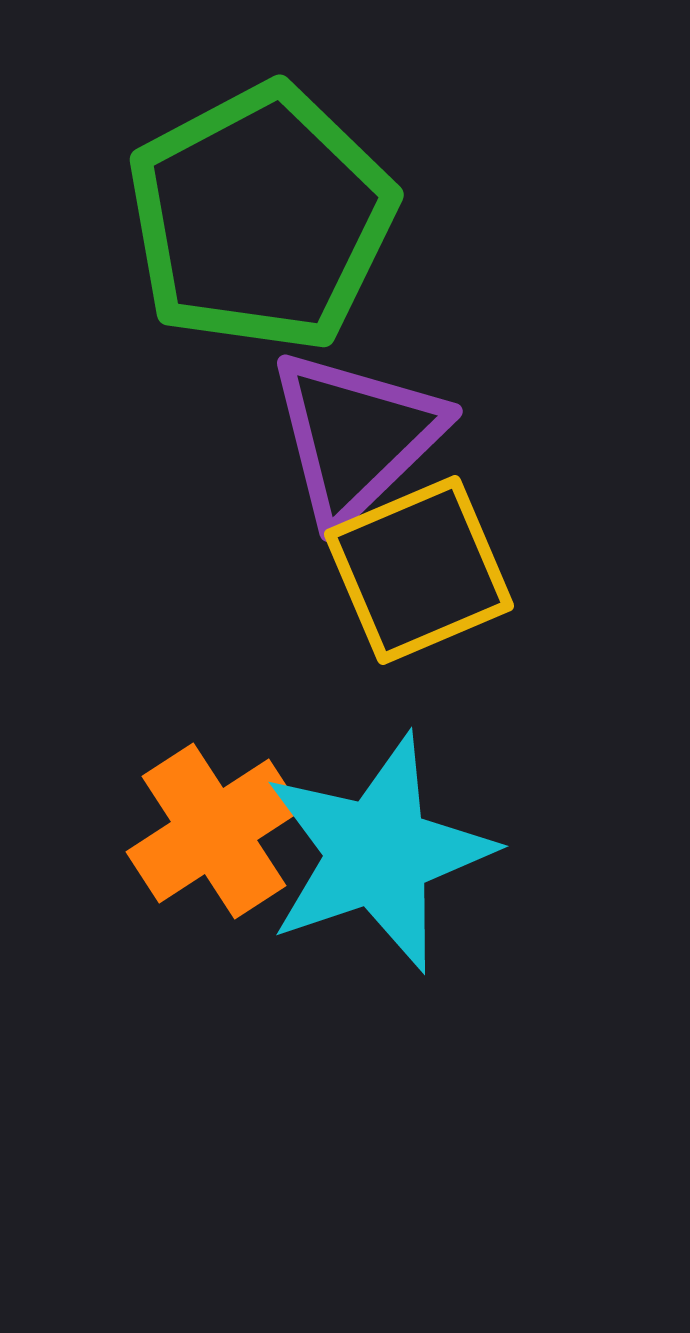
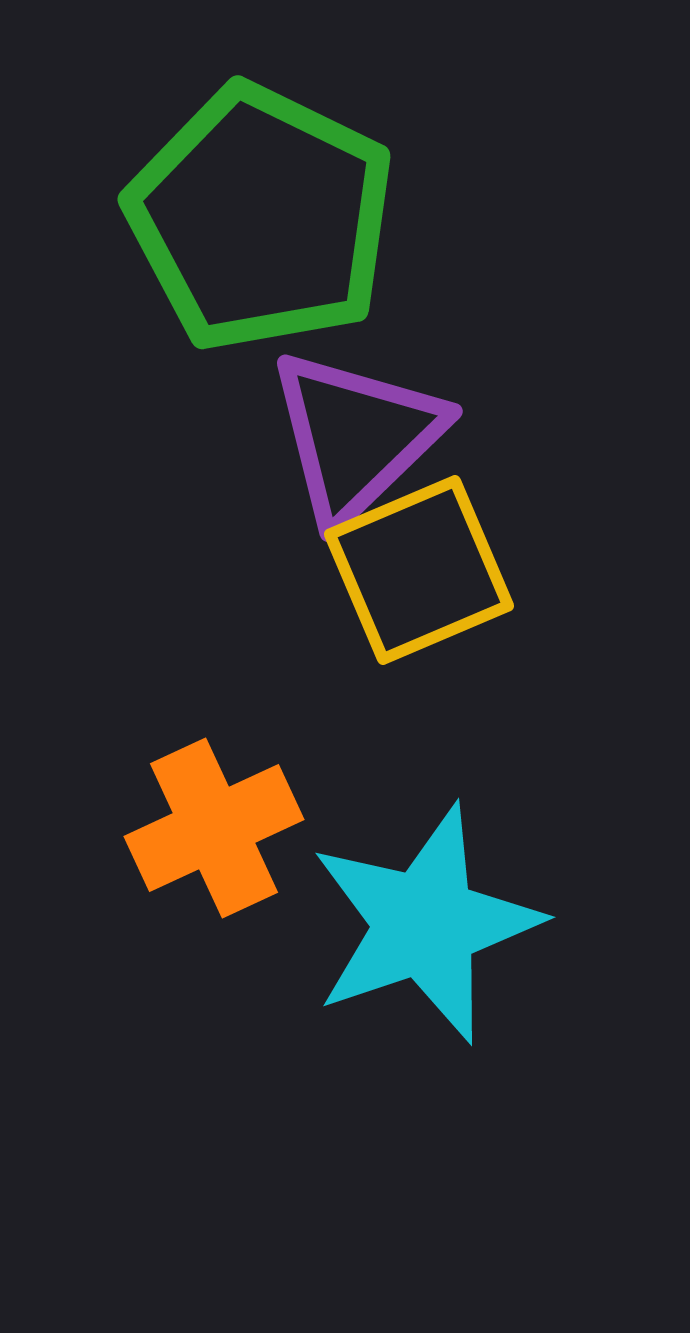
green pentagon: rotated 18 degrees counterclockwise
orange cross: moved 3 px up; rotated 8 degrees clockwise
cyan star: moved 47 px right, 71 px down
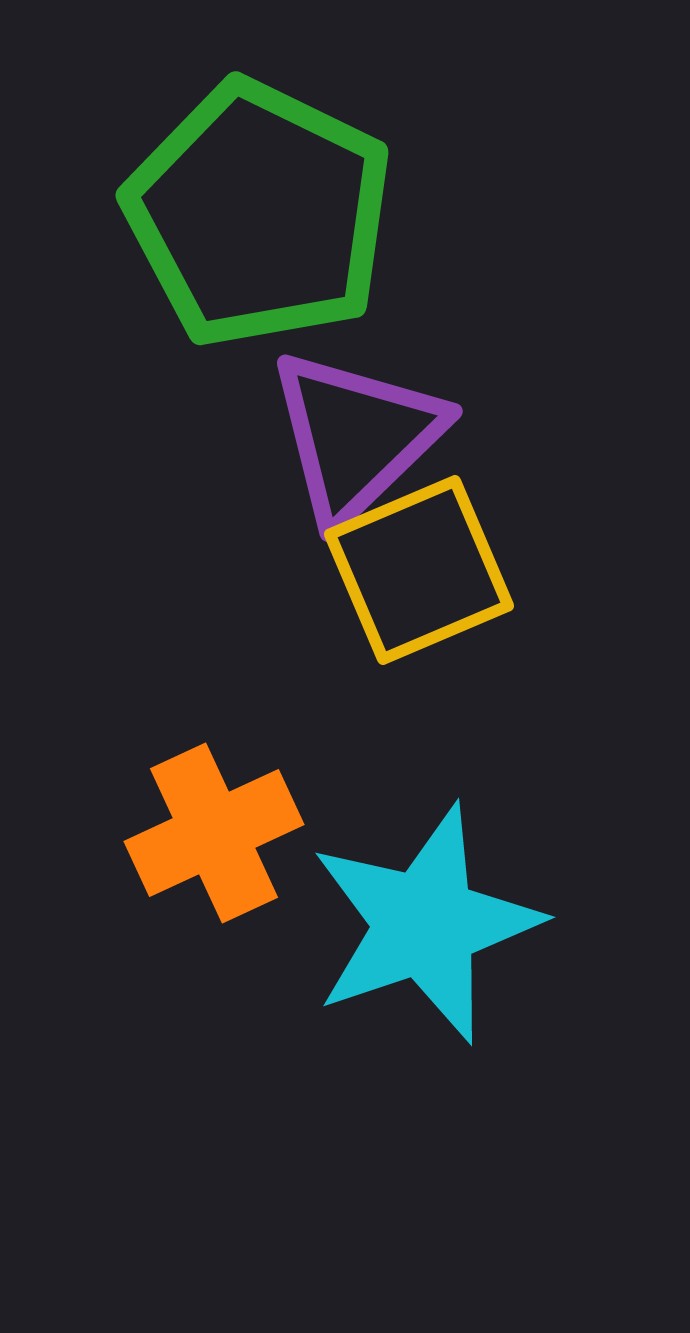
green pentagon: moved 2 px left, 4 px up
orange cross: moved 5 px down
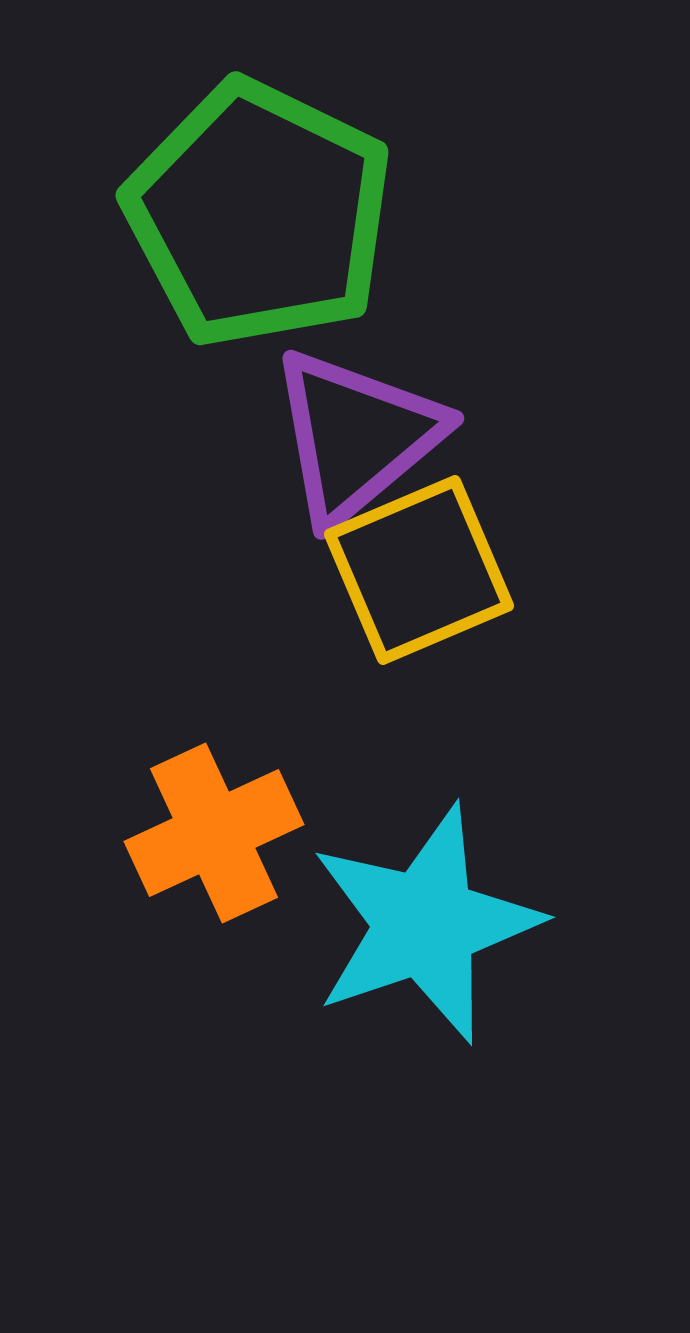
purple triangle: rotated 4 degrees clockwise
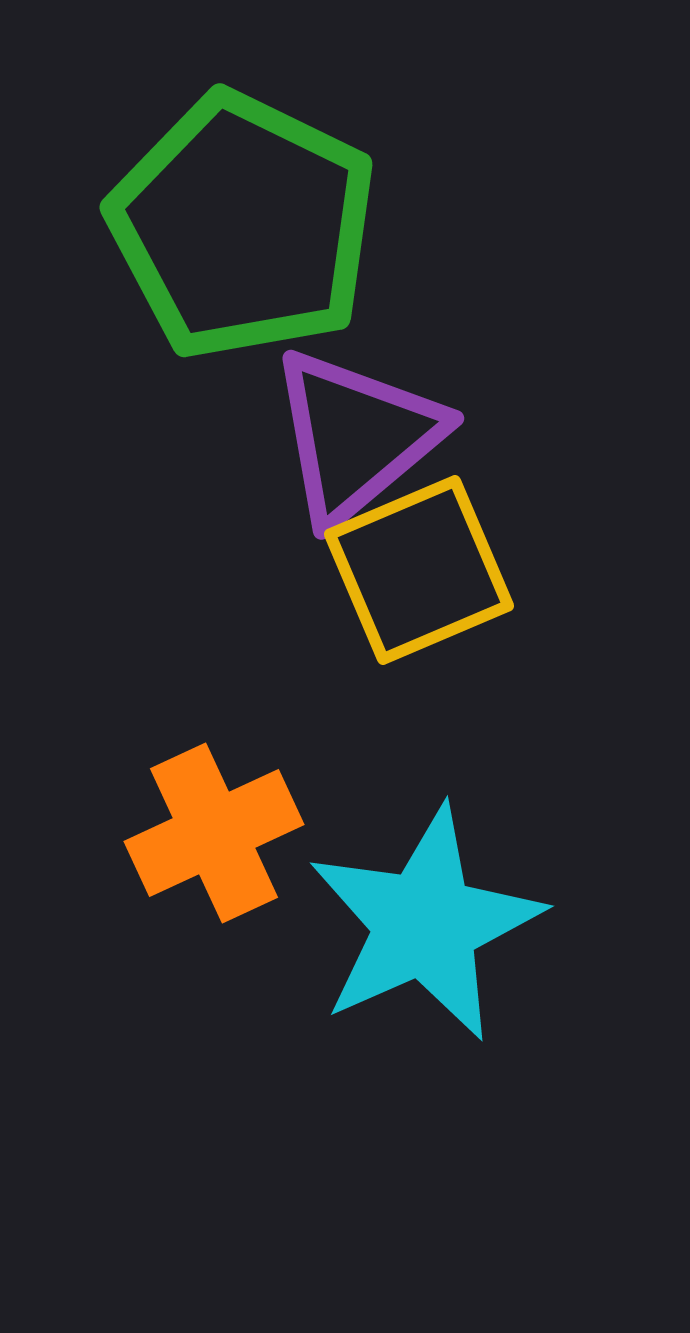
green pentagon: moved 16 px left, 12 px down
cyan star: rotated 5 degrees counterclockwise
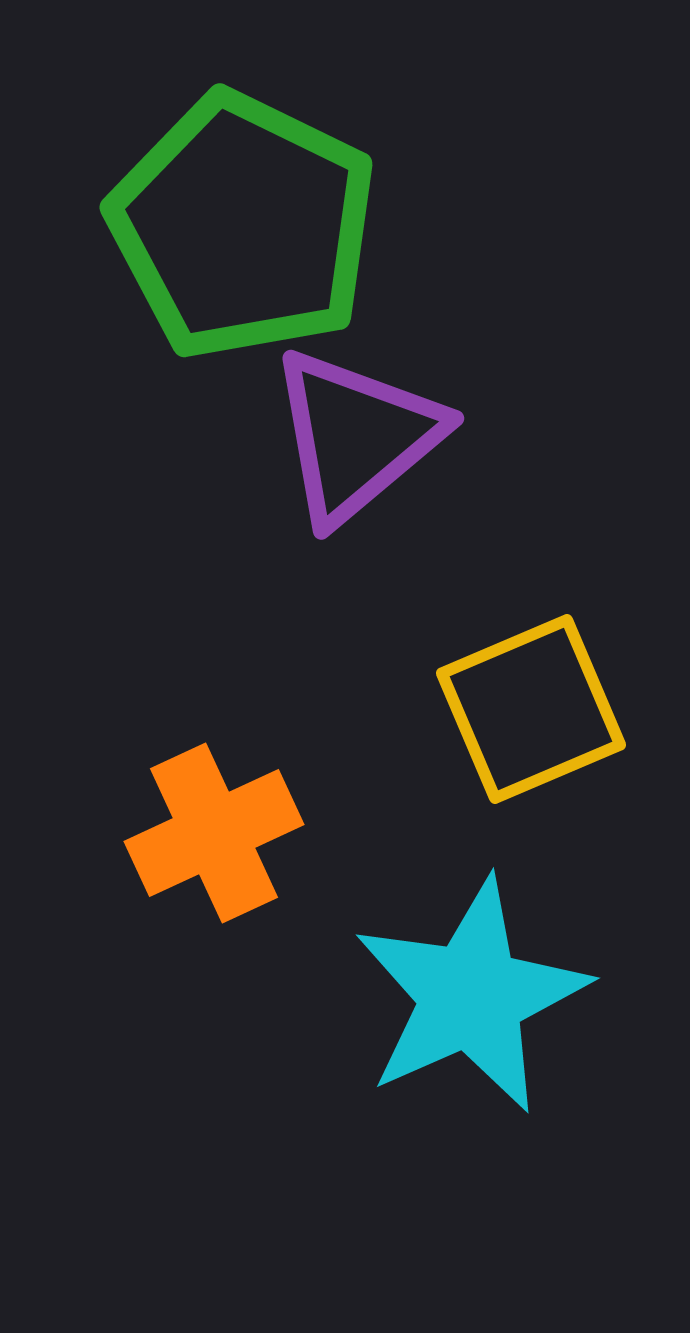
yellow square: moved 112 px right, 139 px down
cyan star: moved 46 px right, 72 px down
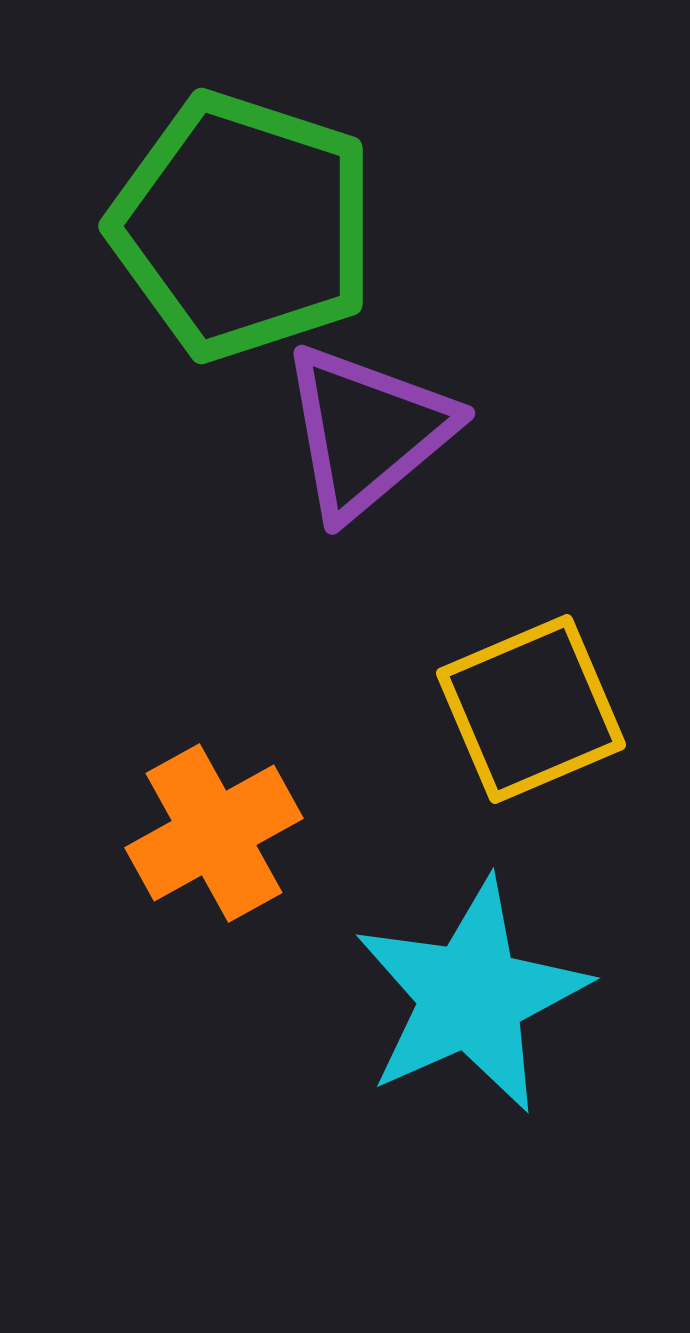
green pentagon: rotated 8 degrees counterclockwise
purple triangle: moved 11 px right, 5 px up
orange cross: rotated 4 degrees counterclockwise
